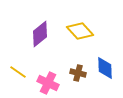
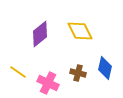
yellow diamond: rotated 16 degrees clockwise
blue diamond: rotated 15 degrees clockwise
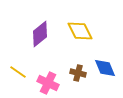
blue diamond: rotated 35 degrees counterclockwise
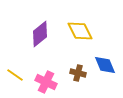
blue diamond: moved 3 px up
yellow line: moved 3 px left, 3 px down
pink cross: moved 2 px left, 1 px up
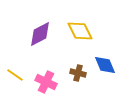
purple diamond: rotated 12 degrees clockwise
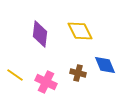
purple diamond: rotated 56 degrees counterclockwise
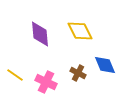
purple diamond: rotated 12 degrees counterclockwise
brown cross: rotated 14 degrees clockwise
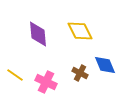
purple diamond: moved 2 px left
brown cross: moved 2 px right
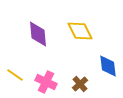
blue diamond: moved 3 px right, 1 px down; rotated 15 degrees clockwise
brown cross: moved 11 px down; rotated 21 degrees clockwise
